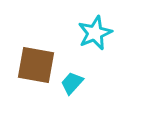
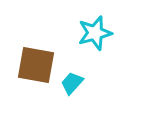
cyan star: rotated 8 degrees clockwise
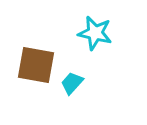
cyan star: rotated 28 degrees clockwise
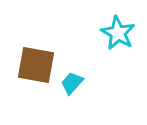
cyan star: moved 23 px right; rotated 16 degrees clockwise
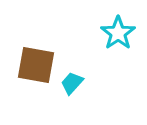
cyan star: rotated 8 degrees clockwise
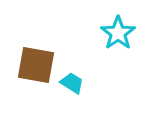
cyan trapezoid: rotated 80 degrees clockwise
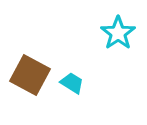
brown square: moved 6 px left, 10 px down; rotated 18 degrees clockwise
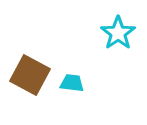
cyan trapezoid: rotated 25 degrees counterclockwise
